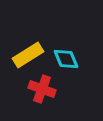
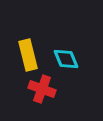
yellow rectangle: rotated 72 degrees counterclockwise
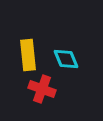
yellow rectangle: rotated 8 degrees clockwise
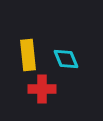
red cross: rotated 20 degrees counterclockwise
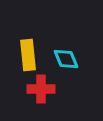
red cross: moved 1 px left
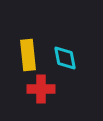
cyan diamond: moved 1 px left, 1 px up; rotated 12 degrees clockwise
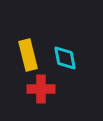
yellow rectangle: rotated 8 degrees counterclockwise
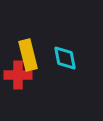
red cross: moved 23 px left, 14 px up
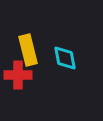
yellow rectangle: moved 5 px up
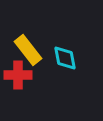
yellow rectangle: rotated 24 degrees counterclockwise
